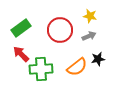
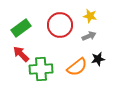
red circle: moved 5 px up
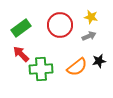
yellow star: moved 1 px right, 1 px down
black star: moved 1 px right, 2 px down
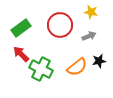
yellow star: moved 5 px up
green cross: rotated 30 degrees clockwise
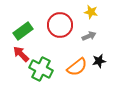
green rectangle: moved 2 px right, 3 px down
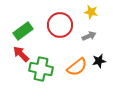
green cross: rotated 15 degrees counterclockwise
